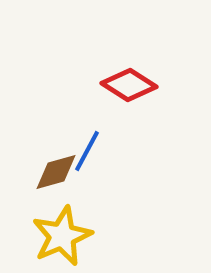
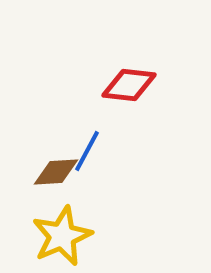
red diamond: rotated 26 degrees counterclockwise
brown diamond: rotated 12 degrees clockwise
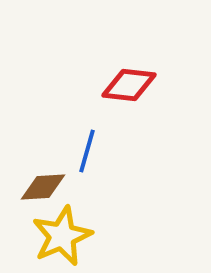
blue line: rotated 12 degrees counterclockwise
brown diamond: moved 13 px left, 15 px down
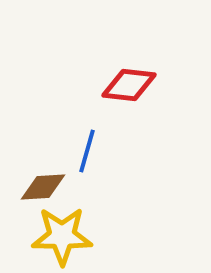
yellow star: rotated 24 degrees clockwise
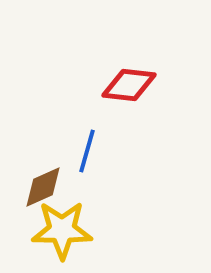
brown diamond: rotated 21 degrees counterclockwise
yellow star: moved 6 px up
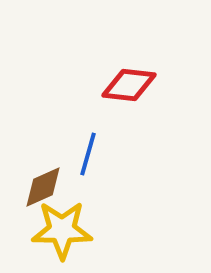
blue line: moved 1 px right, 3 px down
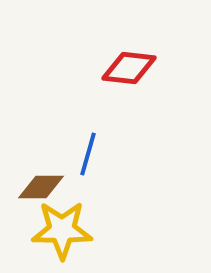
red diamond: moved 17 px up
brown diamond: moved 2 px left; rotated 24 degrees clockwise
